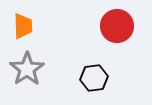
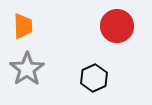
black hexagon: rotated 16 degrees counterclockwise
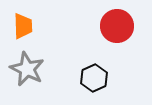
gray star: rotated 12 degrees counterclockwise
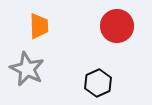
orange trapezoid: moved 16 px right
black hexagon: moved 4 px right, 5 px down
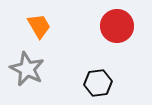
orange trapezoid: rotated 28 degrees counterclockwise
black hexagon: rotated 16 degrees clockwise
